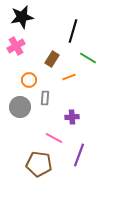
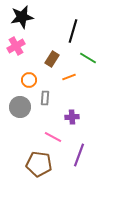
pink line: moved 1 px left, 1 px up
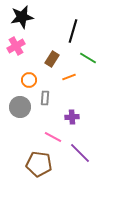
purple line: moved 1 px right, 2 px up; rotated 65 degrees counterclockwise
